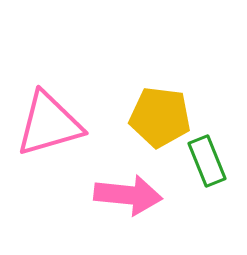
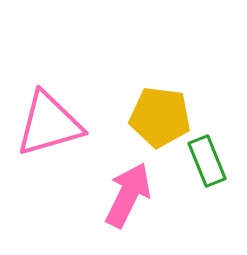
pink arrow: rotated 70 degrees counterclockwise
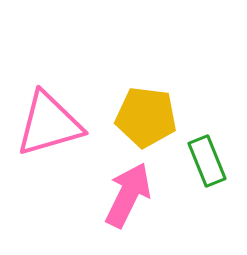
yellow pentagon: moved 14 px left
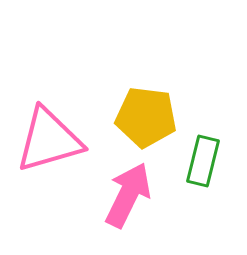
pink triangle: moved 16 px down
green rectangle: moved 4 px left; rotated 36 degrees clockwise
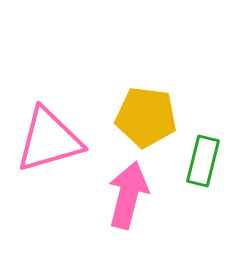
pink arrow: rotated 12 degrees counterclockwise
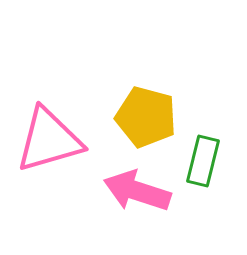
yellow pentagon: rotated 8 degrees clockwise
pink arrow: moved 9 px right, 4 px up; rotated 86 degrees counterclockwise
